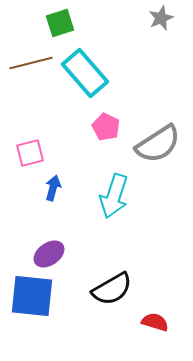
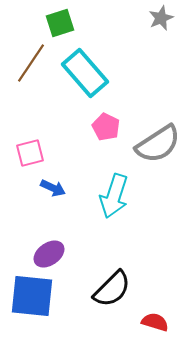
brown line: rotated 42 degrees counterclockwise
blue arrow: rotated 100 degrees clockwise
black semicircle: rotated 15 degrees counterclockwise
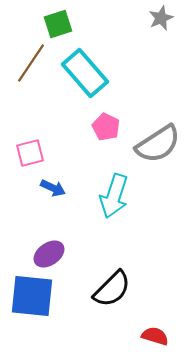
green square: moved 2 px left, 1 px down
red semicircle: moved 14 px down
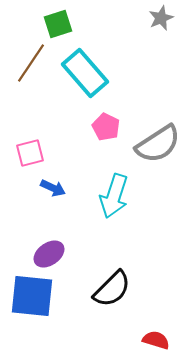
red semicircle: moved 1 px right, 4 px down
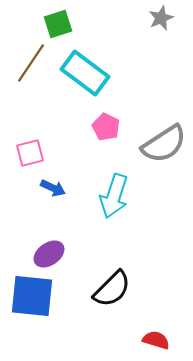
cyan rectangle: rotated 12 degrees counterclockwise
gray semicircle: moved 6 px right
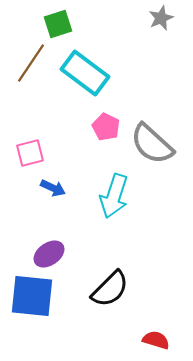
gray semicircle: moved 12 px left; rotated 75 degrees clockwise
black semicircle: moved 2 px left
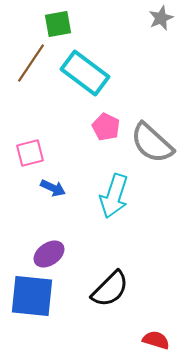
green square: rotated 8 degrees clockwise
gray semicircle: moved 1 px up
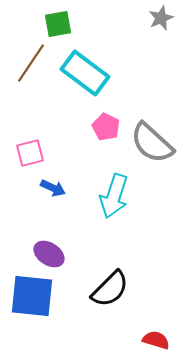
purple ellipse: rotated 68 degrees clockwise
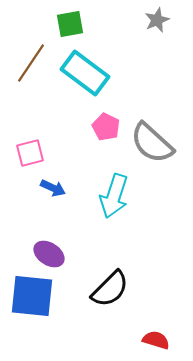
gray star: moved 4 px left, 2 px down
green square: moved 12 px right
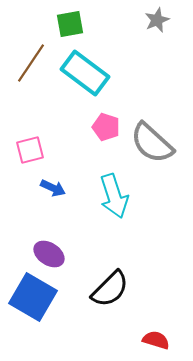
pink pentagon: rotated 8 degrees counterclockwise
pink square: moved 3 px up
cyan arrow: rotated 36 degrees counterclockwise
blue square: moved 1 px right, 1 px down; rotated 24 degrees clockwise
